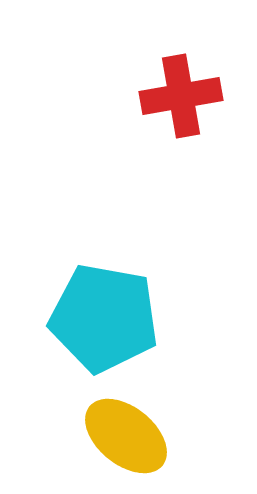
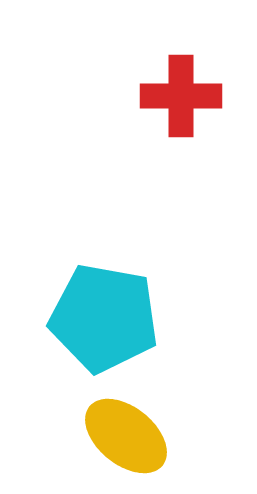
red cross: rotated 10 degrees clockwise
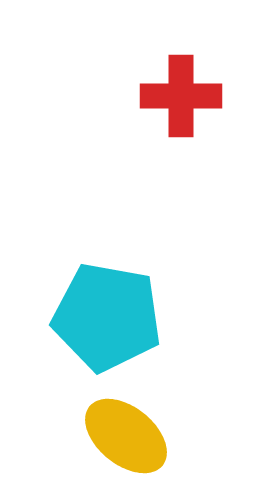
cyan pentagon: moved 3 px right, 1 px up
